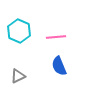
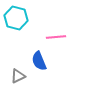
cyan hexagon: moved 3 px left, 13 px up; rotated 10 degrees counterclockwise
blue semicircle: moved 20 px left, 5 px up
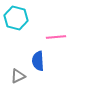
blue semicircle: moved 1 px left; rotated 18 degrees clockwise
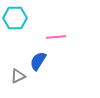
cyan hexagon: moved 1 px left; rotated 15 degrees counterclockwise
blue semicircle: rotated 36 degrees clockwise
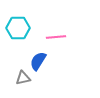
cyan hexagon: moved 3 px right, 10 px down
gray triangle: moved 5 px right, 2 px down; rotated 14 degrees clockwise
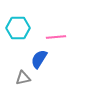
blue semicircle: moved 1 px right, 2 px up
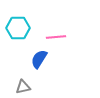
gray triangle: moved 9 px down
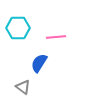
blue semicircle: moved 4 px down
gray triangle: rotated 49 degrees clockwise
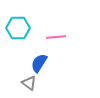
gray triangle: moved 6 px right, 4 px up
